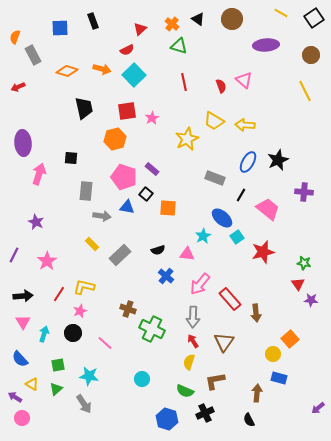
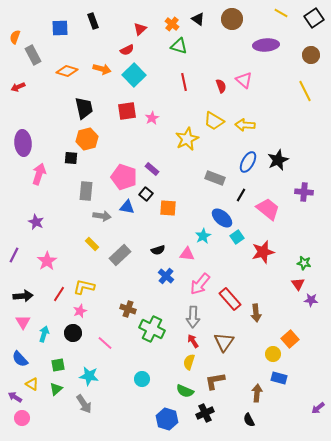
orange hexagon at (115, 139): moved 28 px left
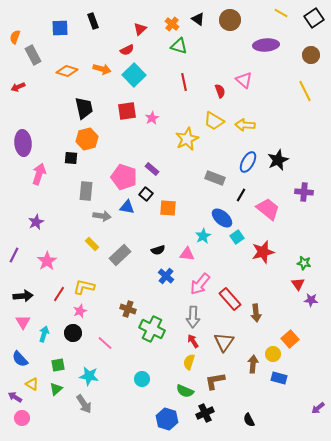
brown circle at (232, 19): moved 2 px left, 1 px down
red semicircle at (221, 86): moved 1 px left, 5 px down
purple star at (36, 222): rotated 21 degrees clockwise
brown arrow at (257, 393): moved 4 px left, 29 px up
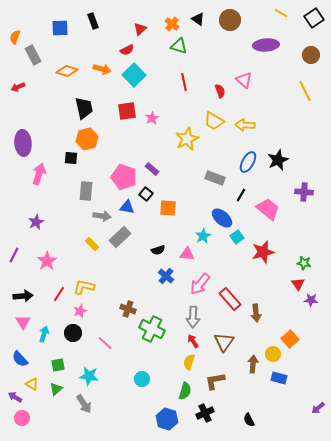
gray rectangle at (120, 255): moved 18 px up
green semicircle at (185, 391): rotated 96 degrees counterclockwise
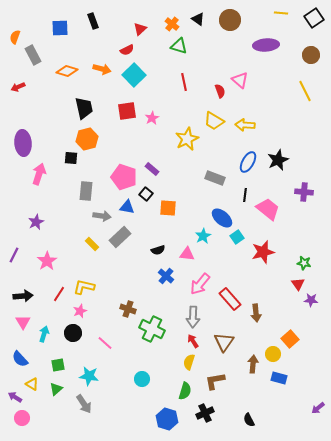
yellow line at (281, 13): rotated 24 degrees counterclockwise
pink triangle at (244, 80): moved 4 px left
black line at (241, 195): moved 4 px right; rotated 24 degrees counterclockwise
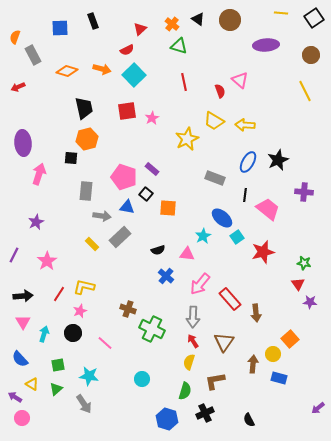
purple star at (311, 300): moved 1 px left, 2 px down
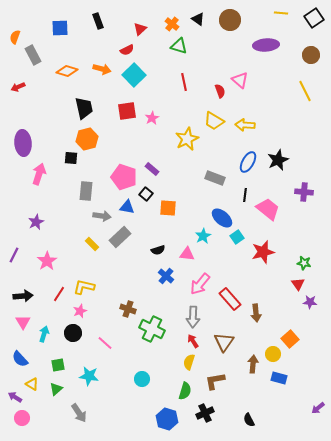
black rectangle at (93, 21): moved 5 px right
gray arrow at (84, 404): moved 5 px left, 9 px down
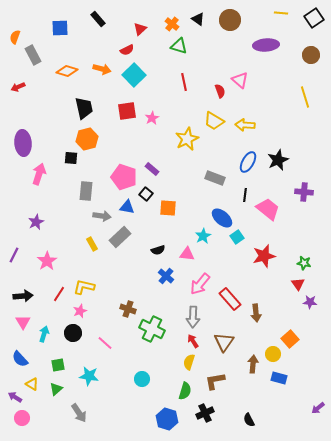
black rectangle at (98, 21): moved 2 px up; rotated 21 degrees counterclockwise
yellow line at (305, 91): moved 6 px down; rotated 10 degrees clockwise
yellow rectangle at (92, 244): rotated 16 degrees clockwise
red star at (263, 252): moved 1 px right, 4 px down
